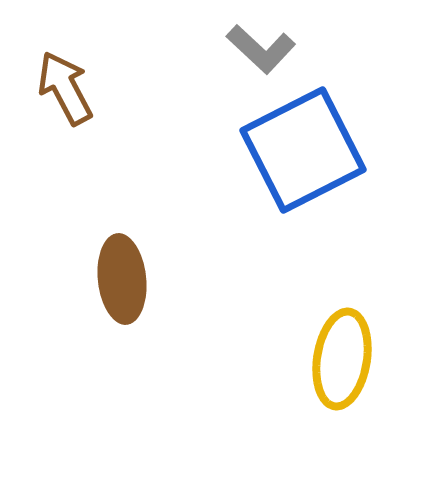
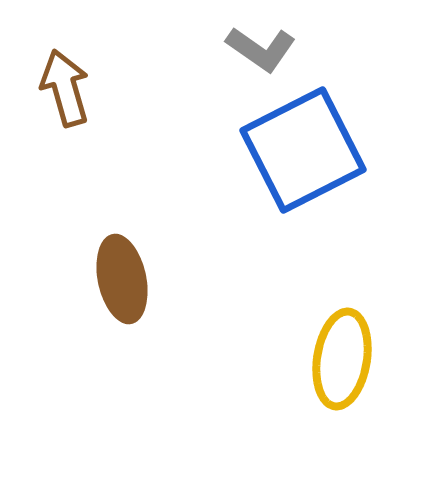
gray L-shape: rotated 8 degrees counterclockwise
brown arrow: rotated 12 degrees clockwise
brown ellipse: rotated 6 degrees counterclockwise
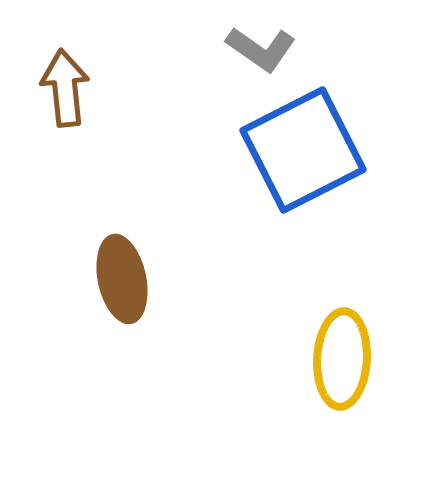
brown arrow: rotated 10 degrees clockwise
yellow ellipse: rotated 6 degrees counterclockwise
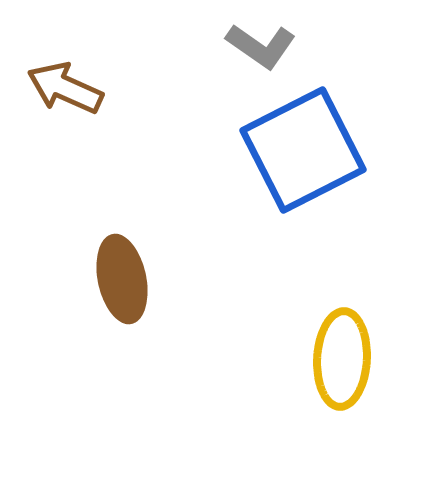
gray L-shape: moved 3 px up
brown arrow: rotated 60 degrees counterclockwise
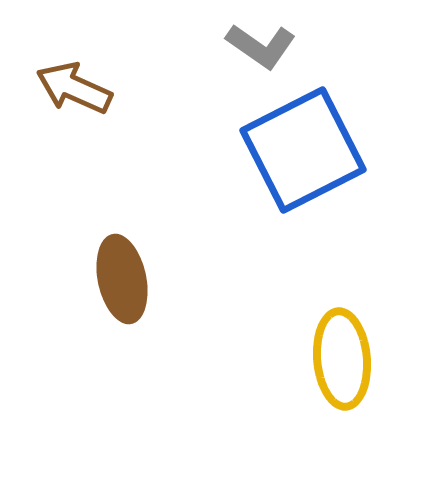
brown arrow: moved 9 px right
yellow ellipse: rotated 8 degrees counterclockwise
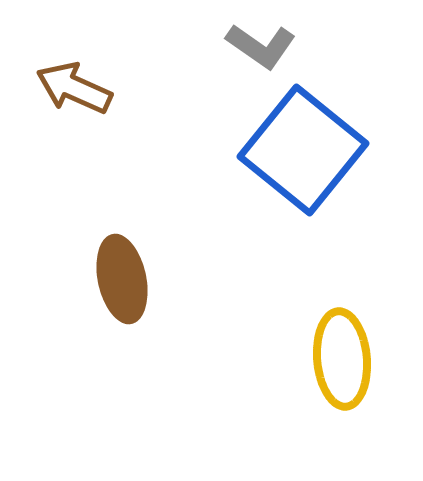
blue square: rotated 24 degrees counterclockwise
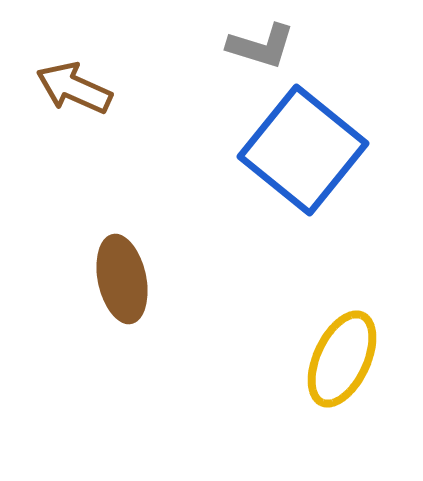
gray L-shape: rotated 18 degrees counterclockwise
yellow ellipse: rotated 30 degrees clockwise
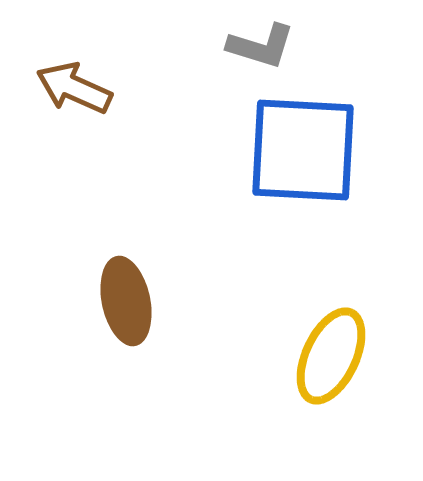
blue square: rotated 36 degrees counterclockwise
brown ellipse: moved 4 px right, 22 px down
yellow ellipse: moved 11 px left, 3 px up
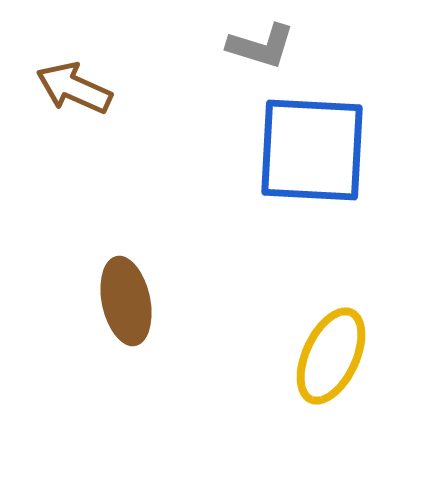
blue square: moved 9 px right
